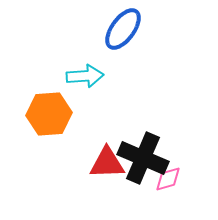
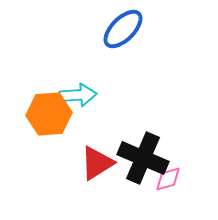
blue ellipse: rotated 9 degrees clockwise
cyan arrow: moved 7 px left, 19 px down
red triangle: moved 10 px left; rotated 30 degrees counterclockwise
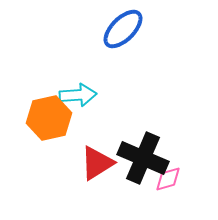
orange hexagon: moved 4 px down; rotated 9 degrees counterclockwise
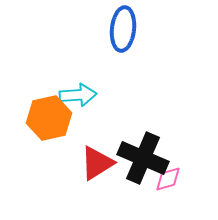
blue ellipse: rotated 39 degrees counterclockwise
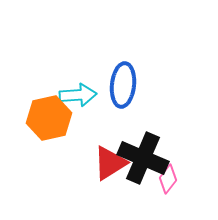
blue ellipse: moved 56 px down
red triangle: moved 13 px right
pink diamond: rotated 36 degrees counterclockwise
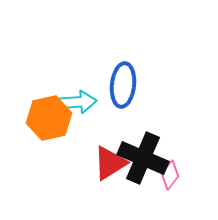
cyan arrow: moved 7 px down
pink diamond: moved 2 px right, 4 px up
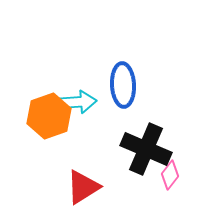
blue ellipse: rotated 9 degrees counterclockwise
orange hexagon: moved 2 px up; rotated 6 degrees counterclockwise
black cross: moved 3 px right, 9 px up
red triangle: moved 27 px left, 24 px down
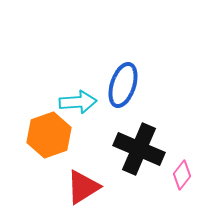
blue ellipse: rotated 21 degrees clockwise
orange hexagon: moved 19 px down
black cross: moved 7 px left
pink diamond: moved 12 px right
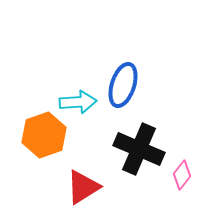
orange hexagon: moved 5 px left
